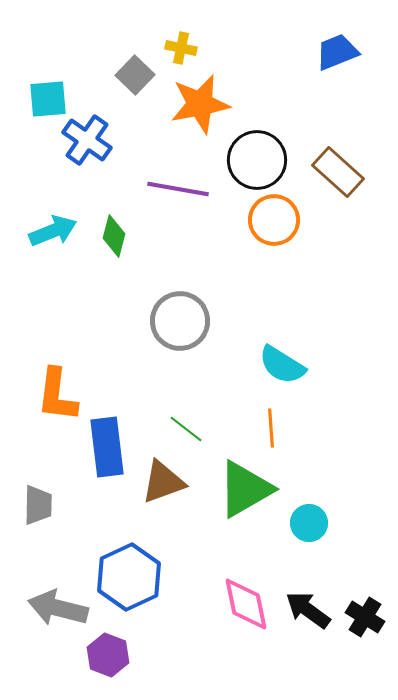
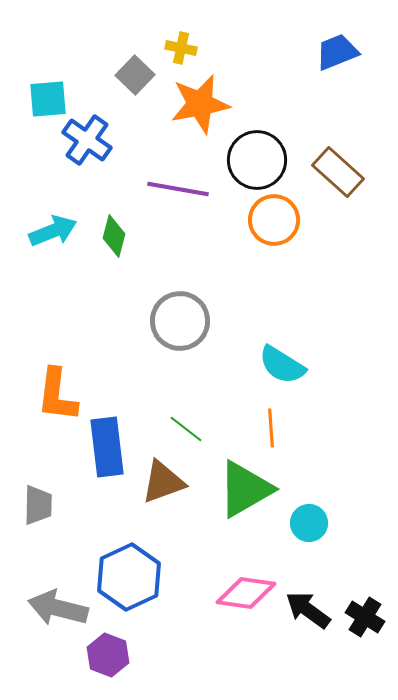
pink diamond: moved 11 px up; rotated 70 degrees counterclockwise
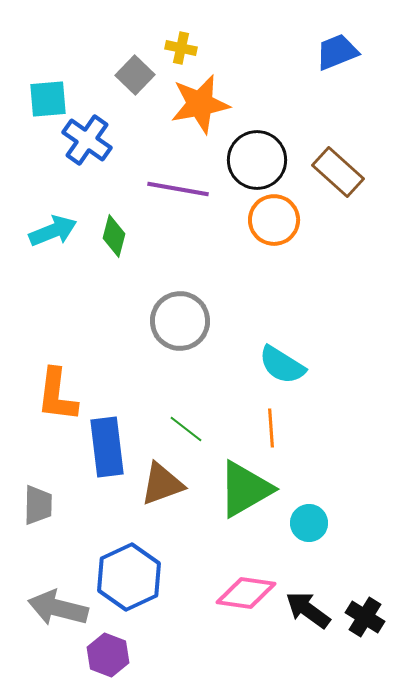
brown triangle: moved 1 px left, 2 px down
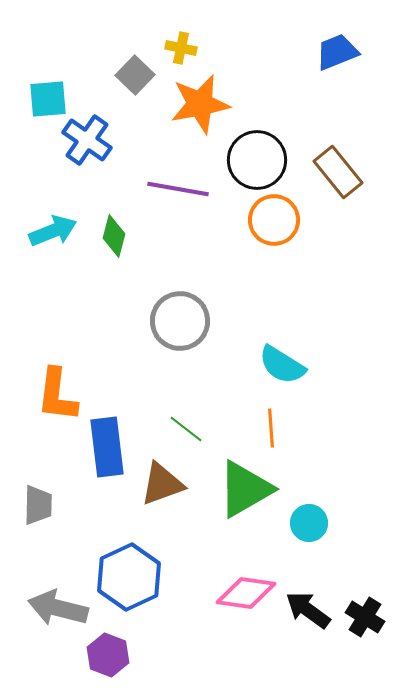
brown rectangle: rotated 9 degrees clockwise
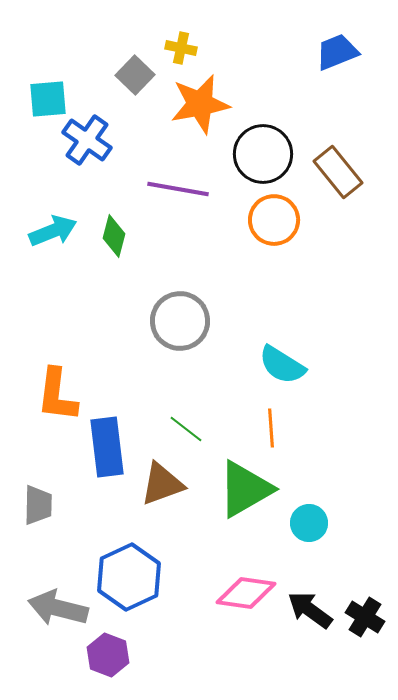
black circle: moved 6 px right, 6 px up
black arrow: moved 2 px right
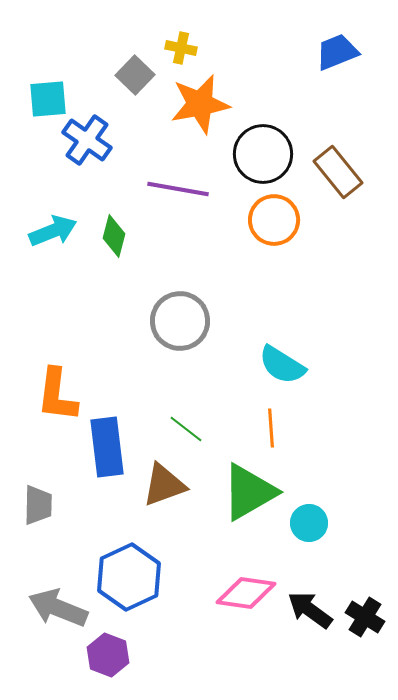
brown triangle: moved 2 px right, 1 px down
green triangle: moved 4 px right, 3 px down
gray arrow: rotated 8 degrees clockwise
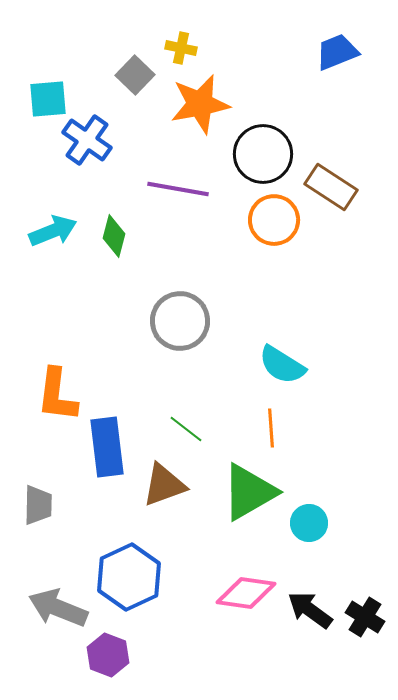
brown rectangle: moved 7 px left, 15 px down; rotated 18 degrees counterclockwise
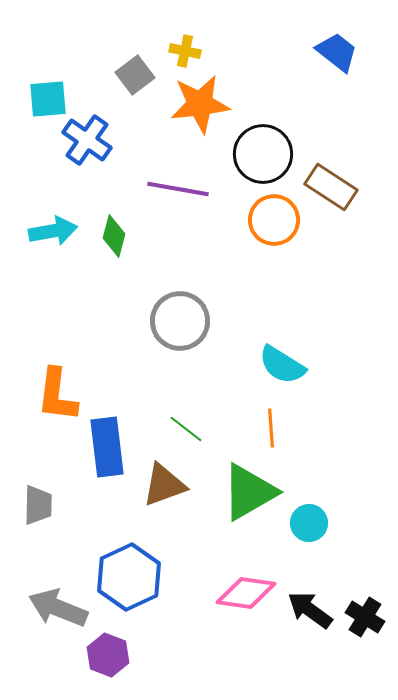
yellow cross: moved 4 px right, 3 px down
blue trapezoid: rotated 60 degrees clockwise
gray square: rotated 9 degrees clockwise
orange star: rotated 4 degrees clockwise
cyan arrow: rotated 12 degrees clockwise
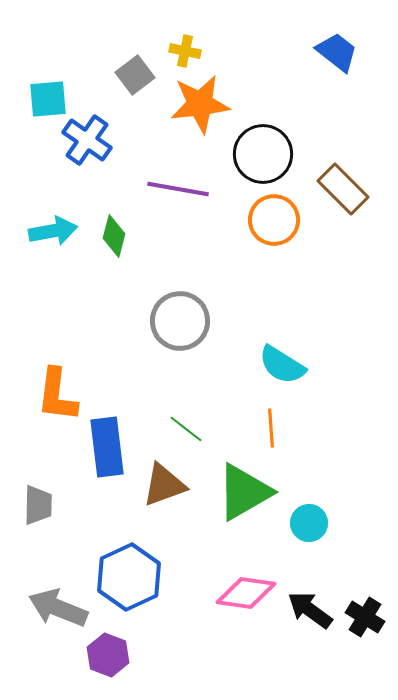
brown rectangle: moved 12 px right, 2 px down; rotated 12 degrees clockwise
green triangle: moved 5 px left
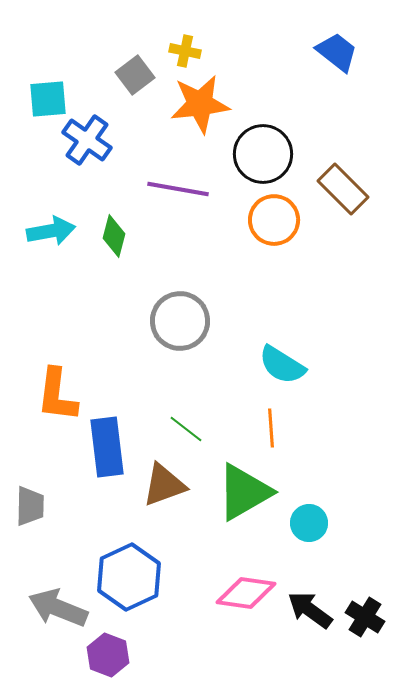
cyan arrow: moved 2 px left
gray trapezoid: moved 8 px left, 1 px down
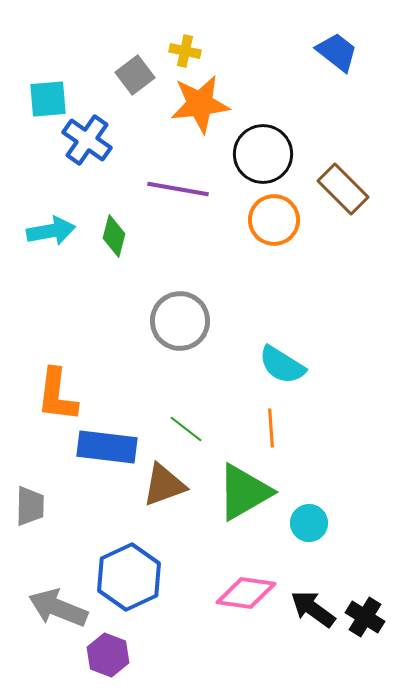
blue rectangle: rotated 76 degrees counterclockwise
black arrow: moved 3 px right, 1 px up
